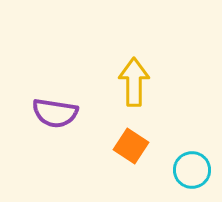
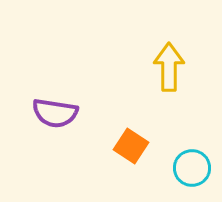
yellow arrow: moved 35 px right, 15 px up
cyan circle: moved 2 px up
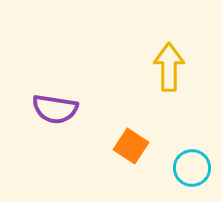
purple semicircle: moved 4 px up
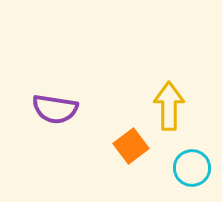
yellow arrow: moved 39 px down
orange square: rotated 20 degrees clockwise
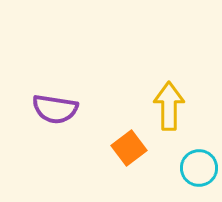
orange square: moved 2 px left, 2 px down
cyan circle: moved 7 px right
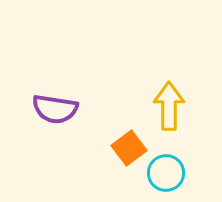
cyan circle: moved 33 px left, 5 px down
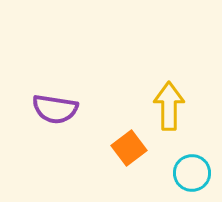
cyan circle: moved 26 px right
